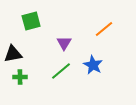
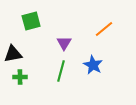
green line: rotated 35 degrees counterclockwise
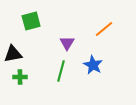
purple triangle: moved 3 px right
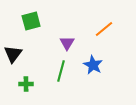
black triangle: rotated 42 degrees counterclockwise
green cross: moved 6 px right, 7 px down
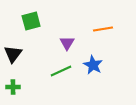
orange line: moved 1 px left; rotated 30 degrees clockwise
green line: rotated 50 degrees clockwise
green cross: moved 13 px left, 3 px down
